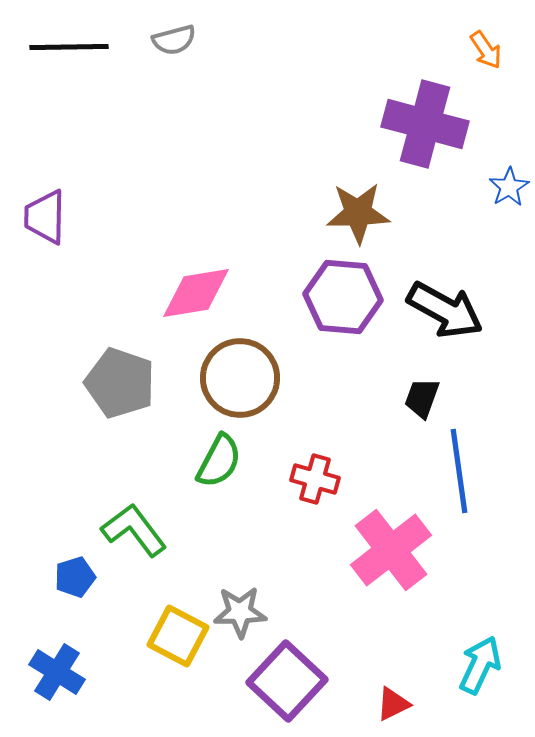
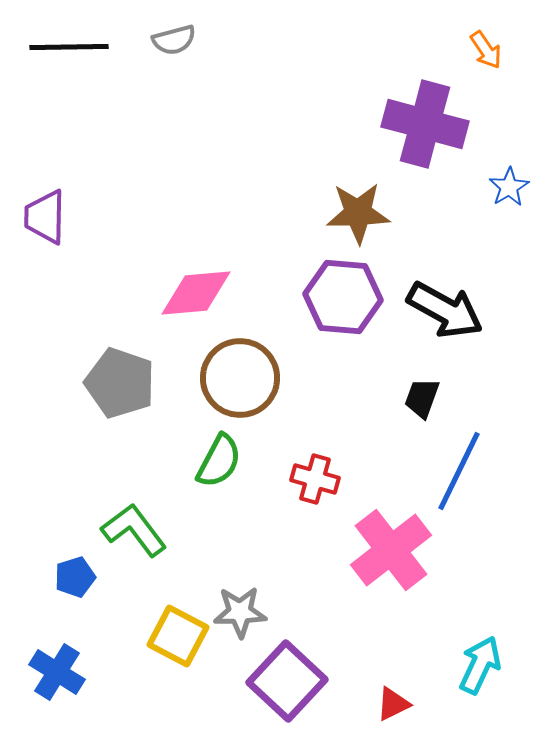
pink diamond: rotated 4 degrees clockwise
blue line: rotated 34 degrees clockwise
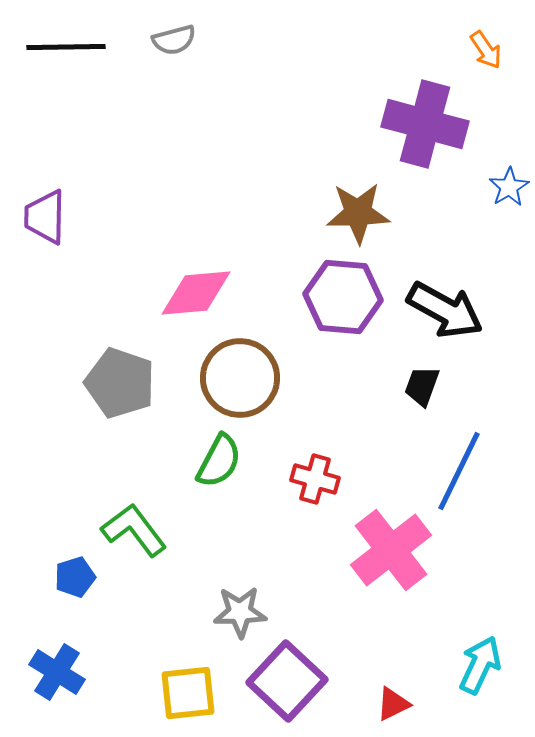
black line: moved 3 px left
black trapezoid: moved 12 px up
yellow square: moved 10 px right, 57 px down; rotated 34 degrees counterclockwise
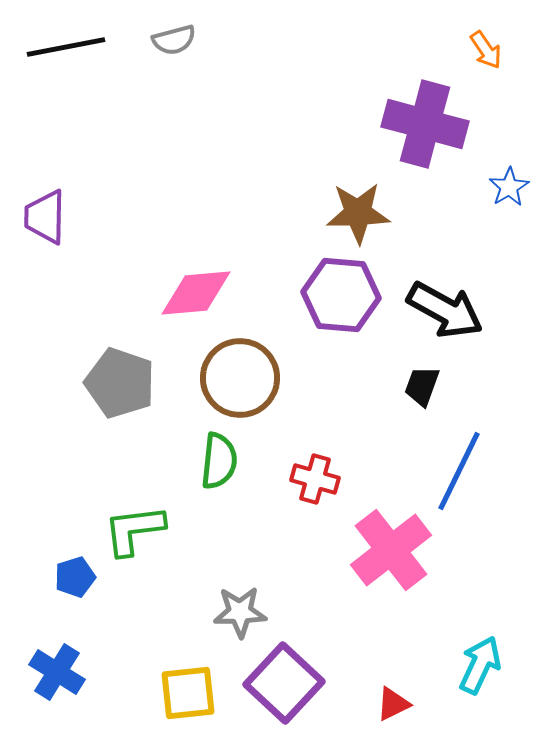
black line: rotated 10 degrees counterclockwise
purple hexagon: moved 2 px left, 2 px up
green semicircle: rotated 22 degrees counterclockwise
green L-shape: rotated 60 degrees counterclockwise
purple square: moved 3 px left, 2 px down
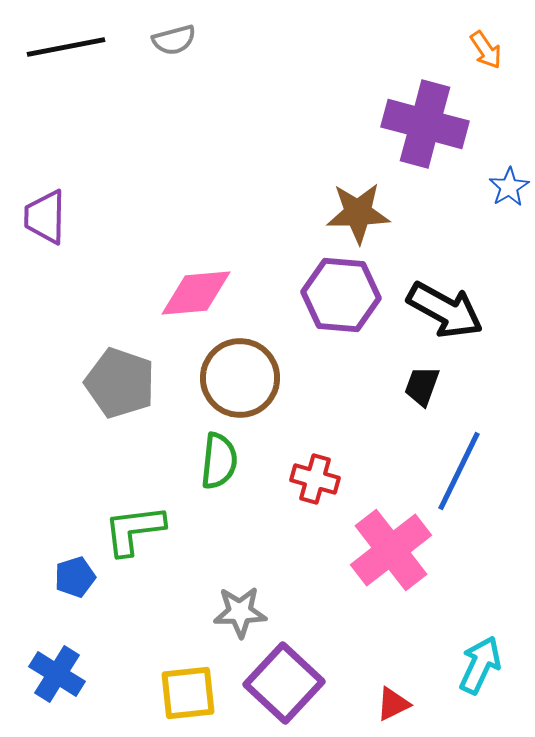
blue cross: moved 2 px down
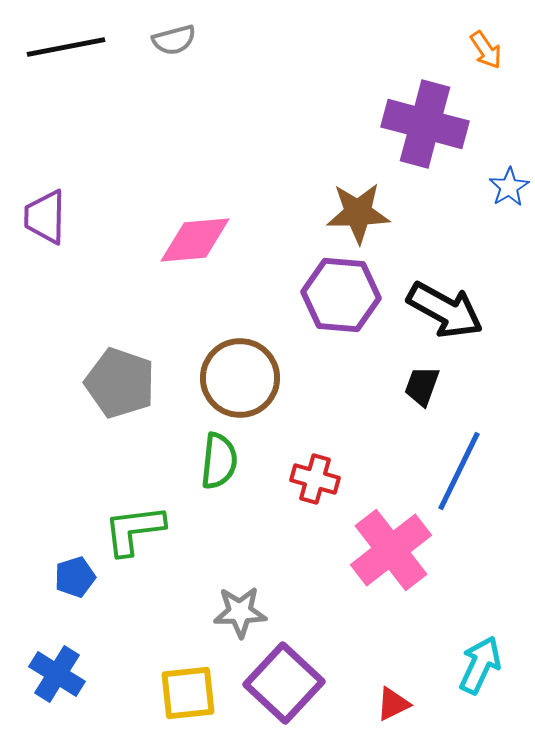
pink diamond: moved 1 px left, 53 px up
